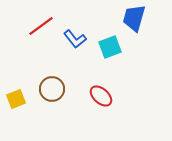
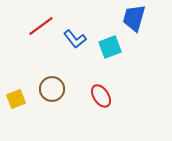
red ellipse: rotated 15 degrees clockwise
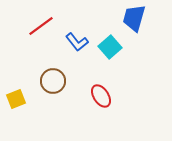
blue L-shape: moved 2 px right, 3 px down
cyan square: rotated 20 degrees counterclockwise
brown circle: moved 1 px right, 8 px up
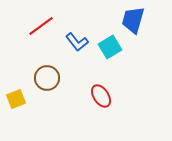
blue trapezoid: moved 1 px left, 2 px down
cyan square: rotated 10 degrees clockwise
brown circle: moved 6 px left, 3 px up
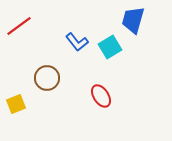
red line: moved 22 px left
yellow square: moved 5 px down
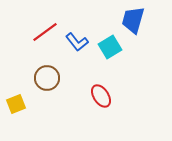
red line: moved 26 px right, 6 px down
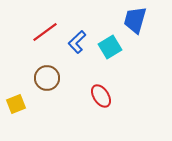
blue trapezoid: moved 2 px right
blue L-shape: rotated 85 degrees clockwise
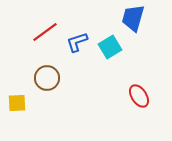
blue trapezoid: moved 2 px left, 2 px up
blue L-shape: rotated 25 degrees clockwise
red ellipse: moved 38 px right
yellow square: moved 1 px right, 1 px up; rotated 18 degrees clockwise
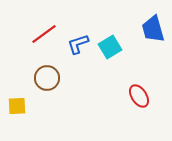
blue trapezoid: moved 20 px right, 11 px down; rotated 32 degrees counterclockwise
red line: moved 1 px left, 2 px down
blue L-shape: moved 1 px right, 2 px down
yellow square: moved 3 px down
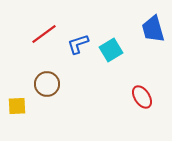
cyan square: moved 1 px right, 3 px down
brown circle: moved 6 px down
red ellipse: moved 3 px right, 1 px down
